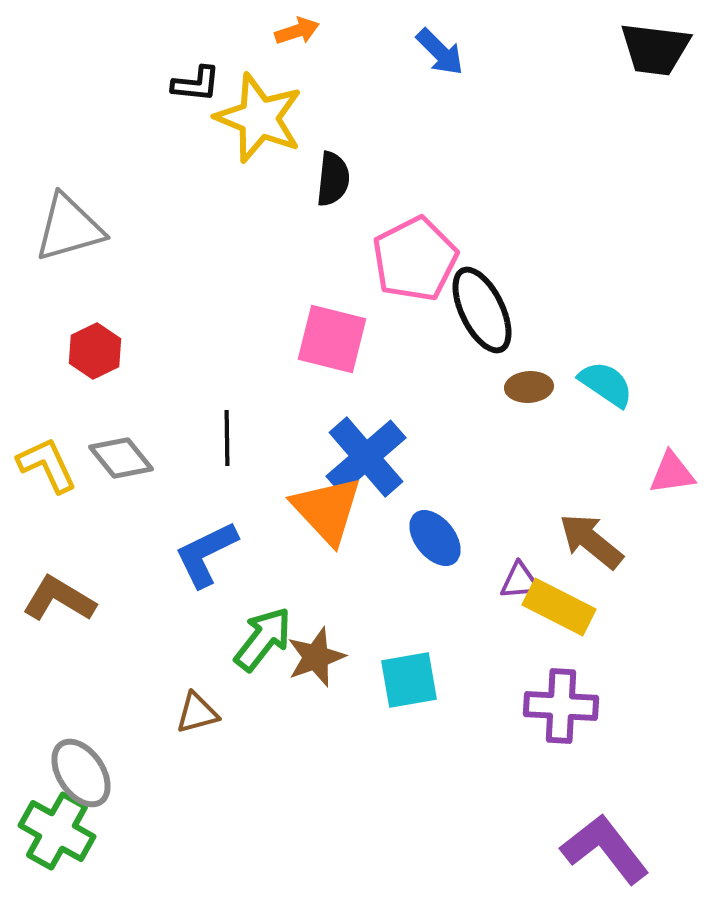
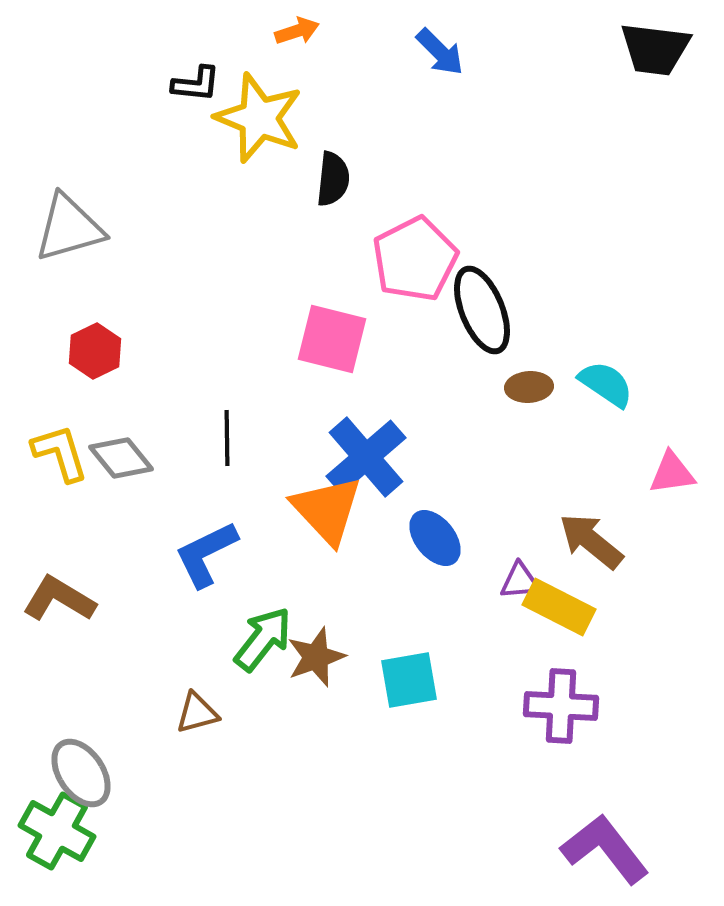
black ellipse: rotated 4 degrees clockwise
yellow L-shape: moved 13 px right, 12 px up; rotated 8 degrees clockwise
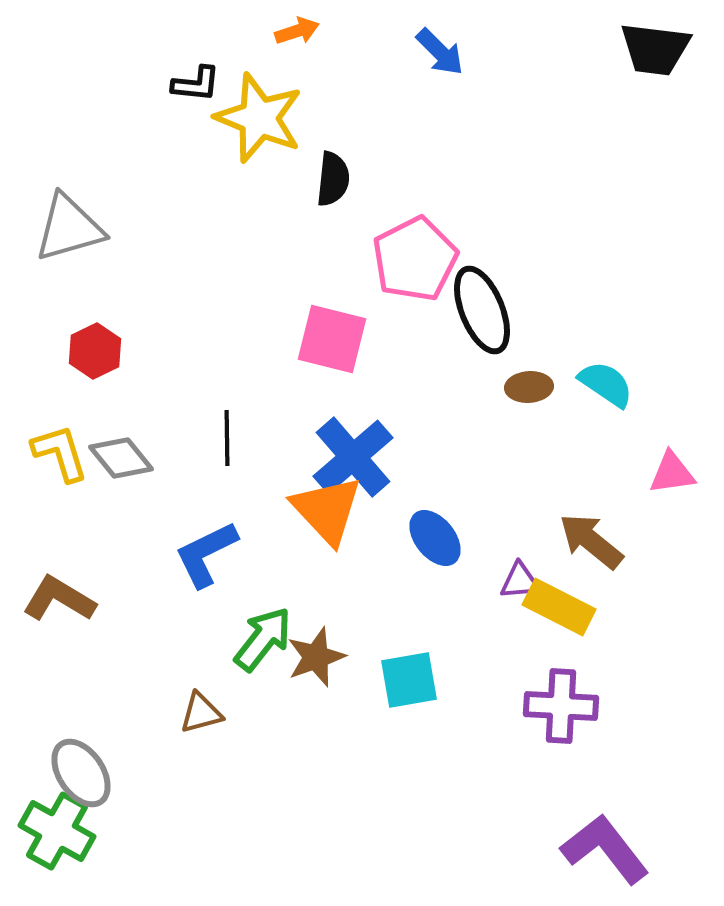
blue cross: moved 13 px left
brown triangle: moved 4 px right
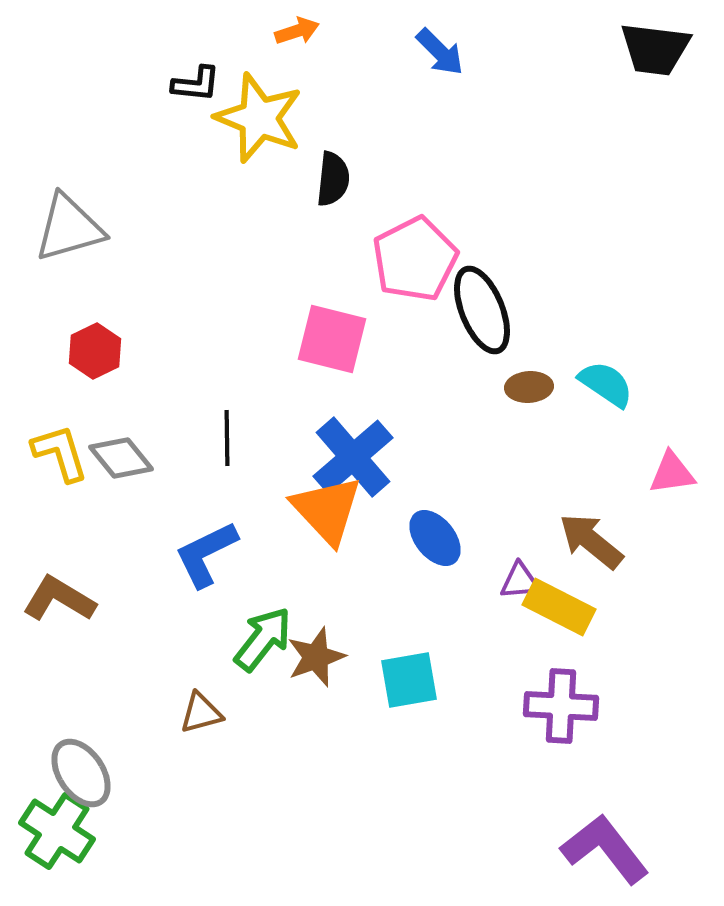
green cross: rotated 4 degrees clockwise
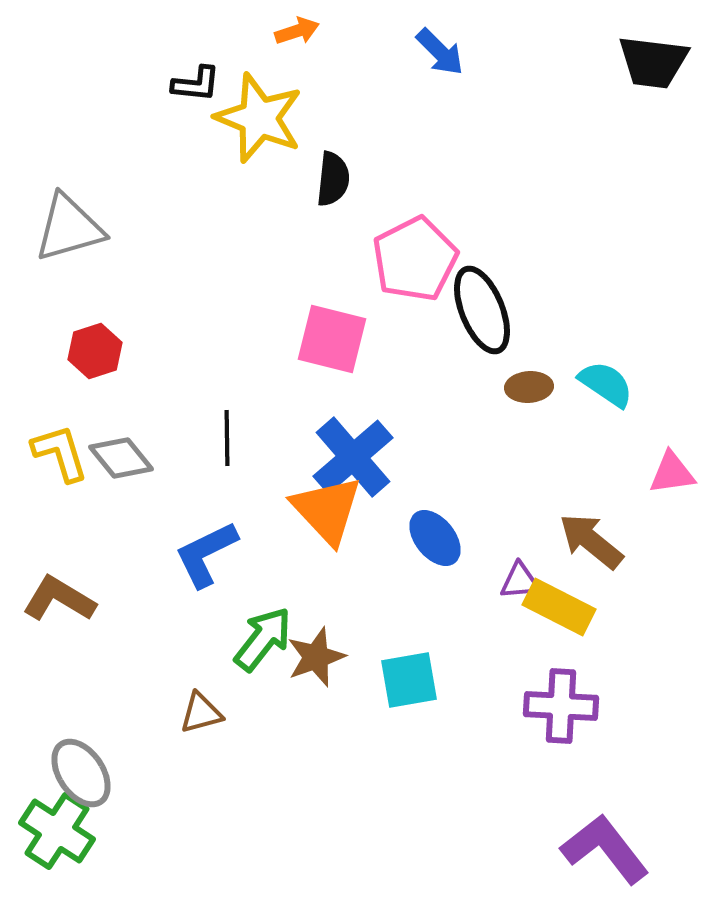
black trapezoid: moved 2 px left, 13 px down
red hexagon: rotated 8 degrees clockwise
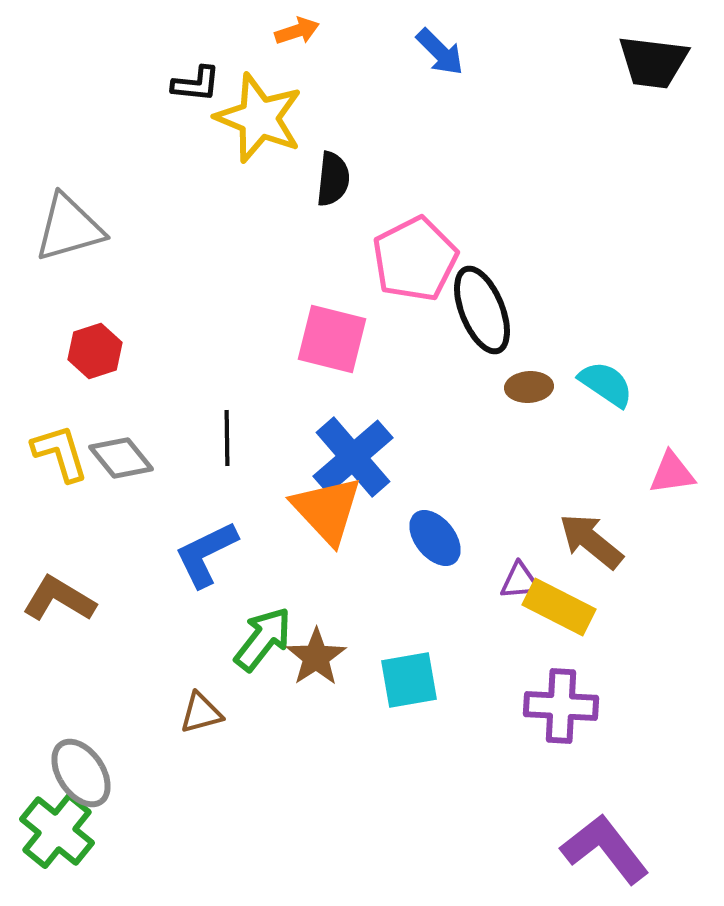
brown star: rotated 14 degrees counterclockwise
green cross: rotated 6 degrees clockwise
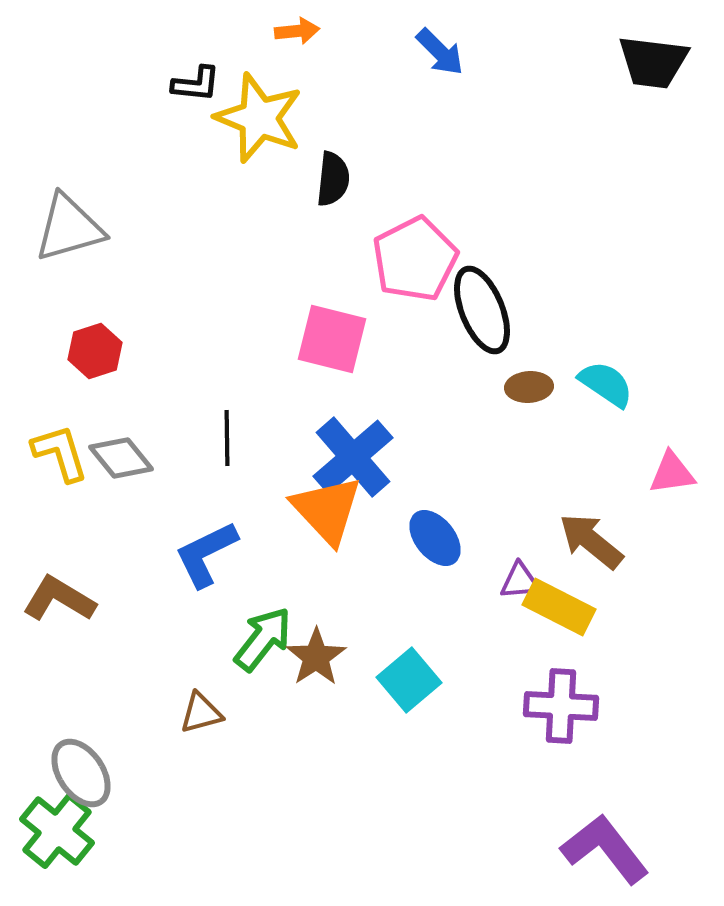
orange arrow: rotated 12 degrees clockwise
cyan square: rotated 30 degrees counterclockwise
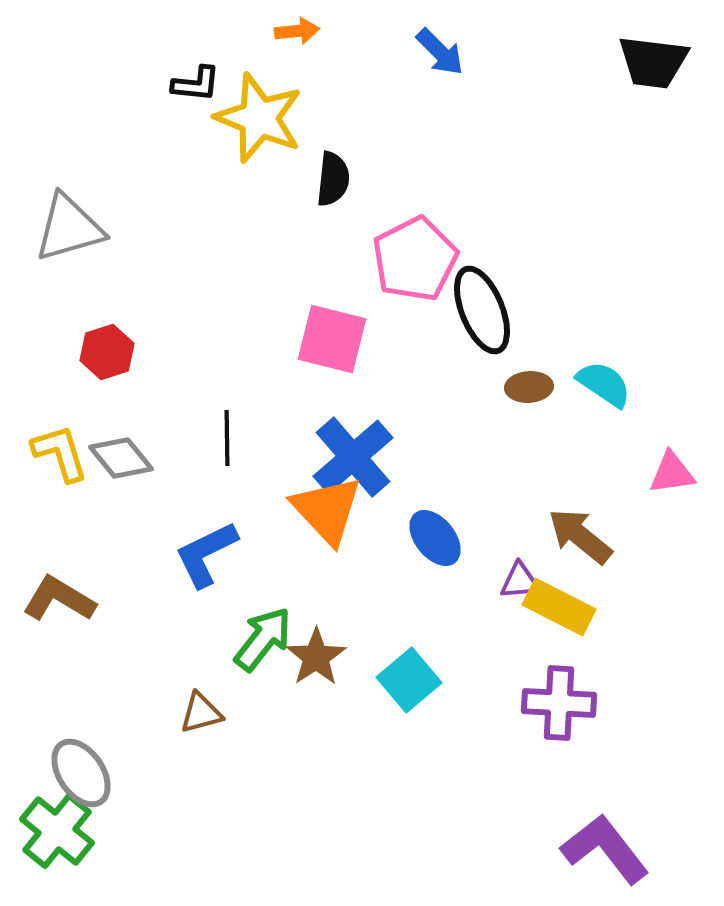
red hexagon: moved 12 px right, 1 px down
cyan semicircle: moved 2 px left
brown arrow: moved 11 px left, 5 px up
purple cross: moved 2 px left, 3 px up
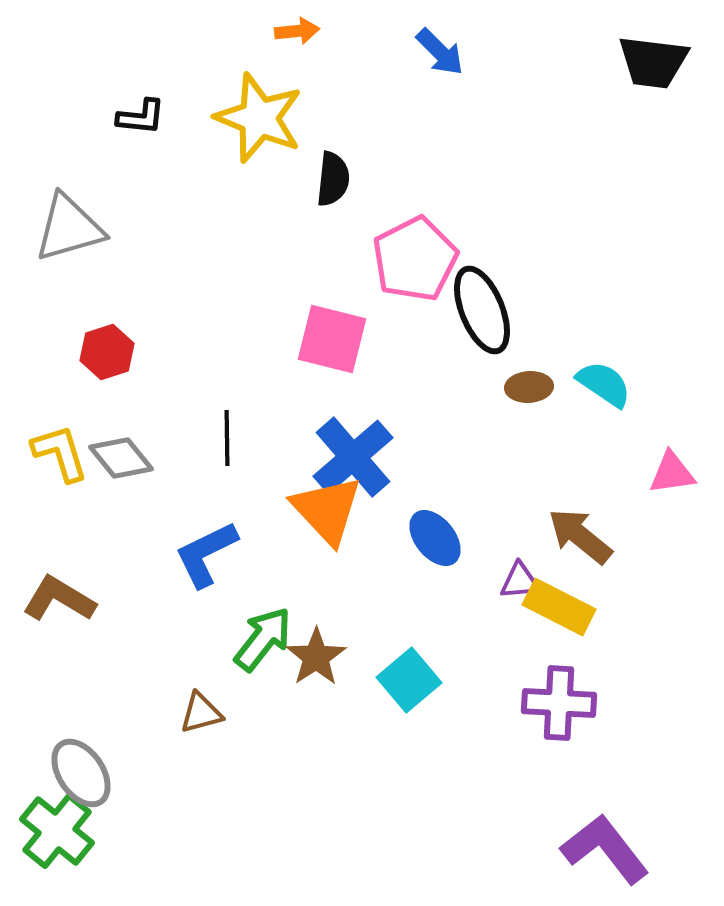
black L-shape: moved 55 px left, 33 px down
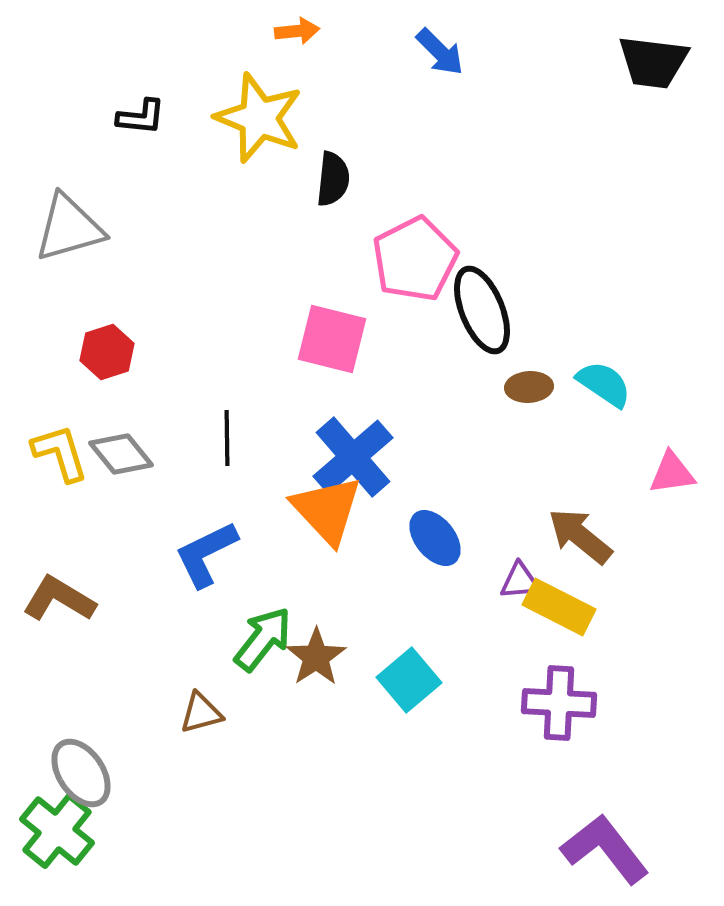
gray diamond: moved 4 px up
